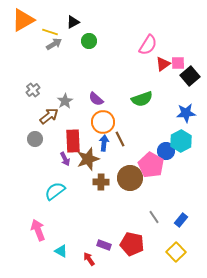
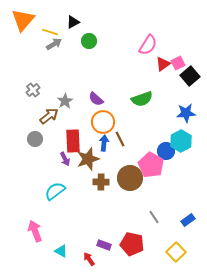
orange triangle: rotated 20 degrees counterclockwise
pink square: rotated 24 degrees counterclockwise
blue rectangle: moved 7 px right; rotated 16 degrees clockwise
pink arrow: moved 3 px left, 1 px down
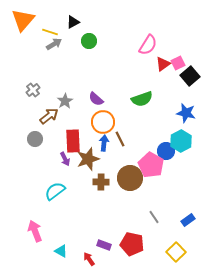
blue star: rotated 18 degrees clockwise
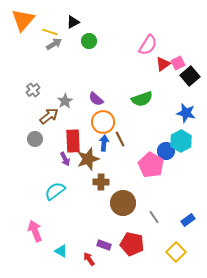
brown circle: moved 7 px left, 25 px down
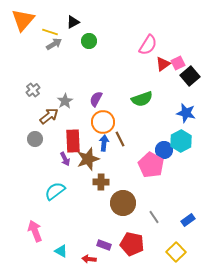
purple semicircle: rotated 77 degrees clockwise
blue circle: moved 2 px left, 1 px up
red arrow: rotated 48 degrees counterclockwise
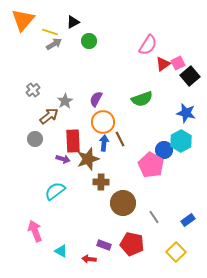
purple arrow: moved 2 px left; rotated 48 degrees counterclockwise
